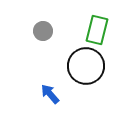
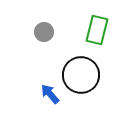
gray circle: moved 1 px right, 1 px down
black circle: moved 5 px left, 9 px down
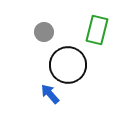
black circle: moved 13 px left, 10 px up
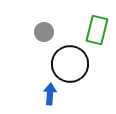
black circle: moved 2 px right, 1 px up
blue arrow: rotated 45 degrees clockwise
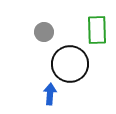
green rectangle: rotated 16 degrees counterclockwise
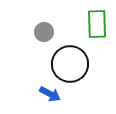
green rectangle: moved 6 px up
blue arrow: rotated 115 degrees clockwise
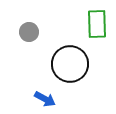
gray circle: moved 15 px left
blue arrow: moved 5 px left, 5 px down
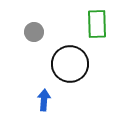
gray circle: moved 5 px right
blue arrow: moved 1 px left, 1 px down; rotated 115 degrees counterclockwise
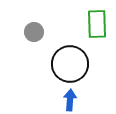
blue arrow: moved 26 px right
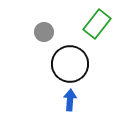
green rectangle: rotated 40 degrees clockwise
gray circle: moved 10 px right
